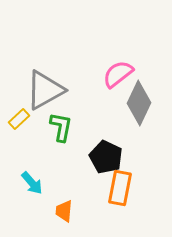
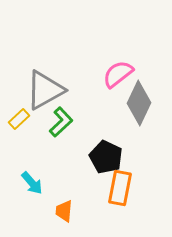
green L-shape: moved 5 px up; rotated 36 degrees clockwise
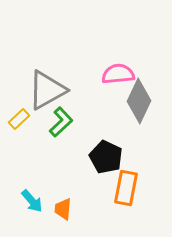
pink semicircle: rotated 32 degrees clockwise
gray triangle: moved 2 px right
gray diamond: moved 2 px up
cyan arrow: moved 18 px down
orange rectangle: moved 6 px right
orange trapezoid: moved 1 px left, 2 px up
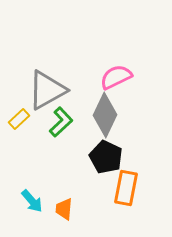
pink semicircle: moved 2 px left, 3 px down; rotated 20 degrees counterclockwise
gray diamond: moved 34 px left, 14 px down
orange trapezoid: moved 1 px right
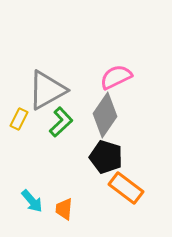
gray diamond: rotated 9 degrees clockwise
yellow rectangle: rotated 20 degrees counterclockwise
black pentagon: rotated 8 degrees counterclockwise
orange rectangle: rotated 64 degrees counterclockwise
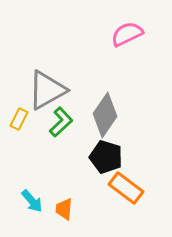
pink semicircle: moved 11 px right, 43 px up
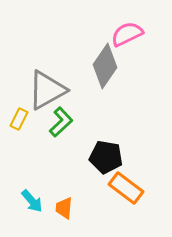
gray diamond: moved 49 px up
black pentagon: rotated 8 degrees counterclockwise
orange trapezoid: moved 1 px up
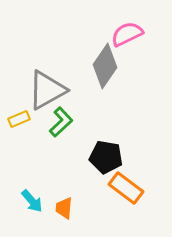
yellow rectangle: rotated 40 degrees clockwise
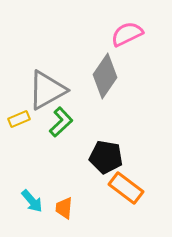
gray diamond: moved 10 px down
